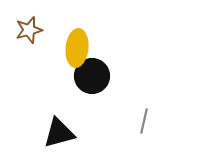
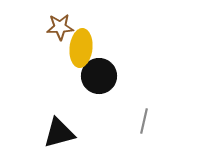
brown star: moved 31 px right, 3 px up; rotated 12 degrees clockwise
yellow ellipse: moved 4 px right
black circle: moved 7 px right
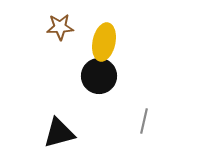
yellow ellipse: moved 23 px right, 6 px up; rotated 6 degrees clockwise
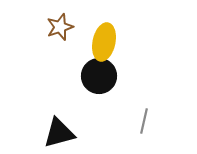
brown star: rotated 16 degrees counterclockwise
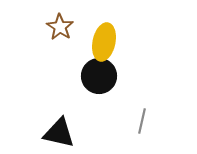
brown star: rotated 20 degrees counterclockwise
gray line: moved 2 px left
black triangle: rotated 28 degrees clockwise
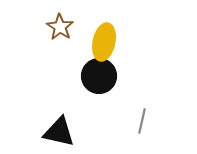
black triangle: moved 1 px up
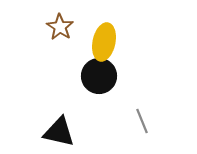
gray line: rotated 35 degrees counterclockwise
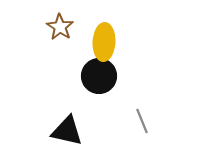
yellow ellipse: rotated 9 degrees counterclockwise
black triangle: moved 8 px right, 1 px up
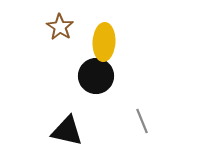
black circle: moved 3 px left
